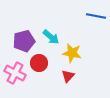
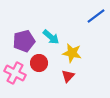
blue line: rotated 48 degrees counterclockwise
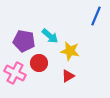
blue line: rotated 30 degrees counterclockwise
cyan arrow: moved 1 px left, 1 px up
purple pentagon: rotated 25 degrees clockwise
yellow star: moved 2 px left, 2 px up
red triangle: rotated 16 degrees clockwise
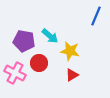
red triangle: moved 4 px right, 1 px up
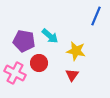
yellow star: moved 6 px right
red triangle: rotated 24 degrees counterclockwise
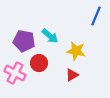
red triangle: rotated 24 degrees clockwise
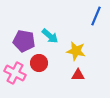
red triangle: moved 6 px right; rotated 32 degrees clockwise
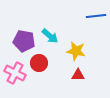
blue line: rotated 60 degrees clockwise
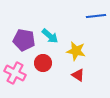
purple pentagon: moved 1 px up
red circle: moved 4 px right
red triangle: rotated 32 degrees clockwise
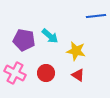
red circle: moved 3 px right, 10 px down
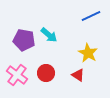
blue line: moved 5 px left; rotated 18 degrees counterclockwise
cyan arrow: moved 1 px left, 1 px up
yellow star: moved 12 px right, 2 px down; rotated 18 degrees clockwise
pink cross: moved 2 px right, 2 px down; rotated 10 degrees clockwise
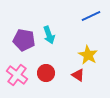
cyan arrow: rotated 30 degrees clockwise
yellow star: moved 2 px down
